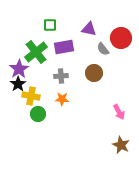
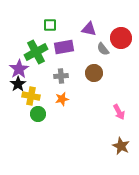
green cross: rotated 10 degrees clockwise
orange star: rotated 16 degrees counterclockwise
brown star: moved 1 px down
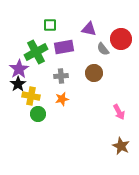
red circle: moved 1 px down
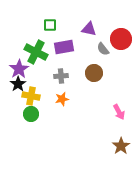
green cross: rotated 35 degrees counterclockwise
green circle: moved 7 px left
brown star: rotated 12 degrees clockwise
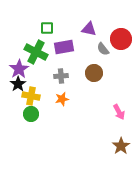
green square: moved 3 px left, 3 px down
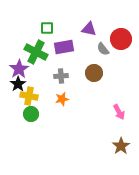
yellow cross: moved 2 px left
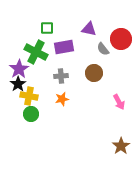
pink arrow: moved 10 px up
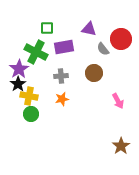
pink arrow: moved 1 px left, 1 px up
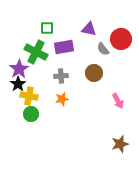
brown star: moved 1 px left, 2 px up; rotated 18 degrees clockwise
